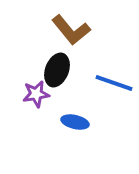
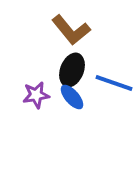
black ellipse: moved 15 px right
purple star: moved 1 px down
blue ellipse: moved 3 px left, 25 px up; rotated 36 degrees clockwise
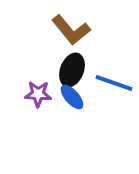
purple star: moved 2 px right, 1 px up; rotated 12 degrees clockwise
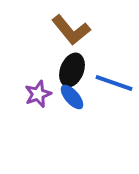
purple star: rotated 24 degrees counterclockwise
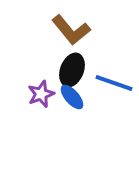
purple star: moved 3 px right
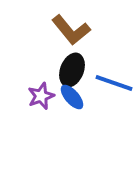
purple star: moved 2 px down
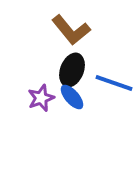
purple star: moved 2 px down
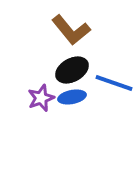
black ellipse: rotated 40 degrees clockwise
blue ellipse: rotated 60 degrees counterclockwise
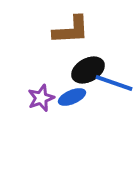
brown L-shape: rotated 54 degrees counterclockwise
black ellipse: moved 16 px right
blue ellipse: rotated 12 degrees counterclockwise
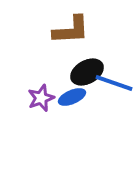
black ellipse: moved 1 px left, 2 px down
